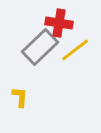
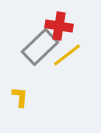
red cross: moved 3 px down
yellow line: moved 8 px left, 5 px down
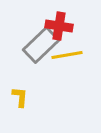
gray rectangle: moved 1 px right, 2 px up
yellow line: rotated 28 degrees clockwise
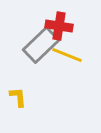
yellow line: rotated 32 degrees clockwise
yellow L-shape: moved 2 px left; rotated 10 degrees counterclockwise
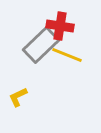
red cross: moved 1 px right
yellow L-shape: rotated 110 degrees counterclockwise
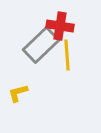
yellow line: rotated 64 degrees clockwise
yellow L-shape: moved 4 px up; rotated 10 degrees clockwise
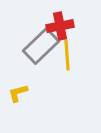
red cross: rotated 20 degrees counterclockwise
gray rectangle: moved 1 px down
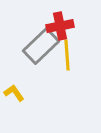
yellow L-shape: moved 4 px left; rotated 70 degrees clockwise
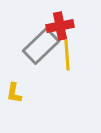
yellow L-shape: rotated 135 degrees counterclockwise
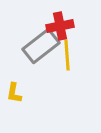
gray rectangle: rotated 6 degrees clockwise
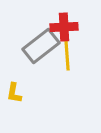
red cross: moved 4 px right, 1 px down; rotated 8 degrees clockwise
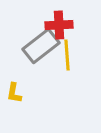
red cross: moved 5 px left, 2 px up
